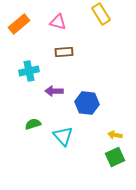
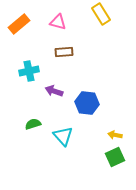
purple arrow: rotated 18 degrees clockwise
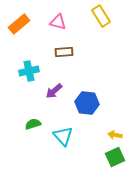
yellow rectangle: moved 2 px down
purple arrow: rotated 60 degrees counterclockwise
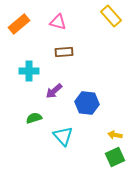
yellow rectangle: moved 10 px right; rotated 10 degrees counterclockwise
cyan cross: rotated 12 degrees clockwise
green semicircle: moved 1 px right, 6 px up
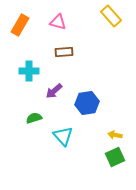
orange rectangle: moved 1 px right, 1 px down; rotated 20 degrees counterclockwise
blue hexagon: rotated 15 degrees counterclockwise
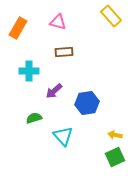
orange rectangle: moved 2 px left, 3 px down
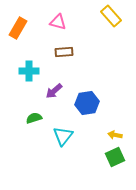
cyan triangle: rotated 20 degrees clockwise
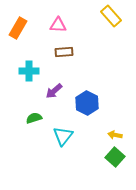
pink triangle: moved 3 px down; rotated 12 degrees counterclockwise
blue hexagon: rotated 25 degrees counterclockwise
green square: rotated 24 degrees counterclockwise
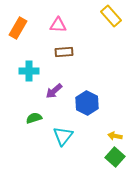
yellow arrow: moved 1 px down
